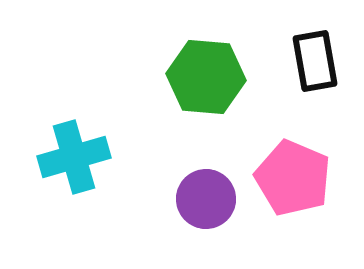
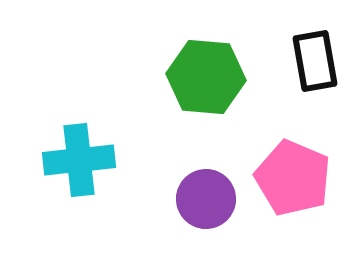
cyan cross: moved 5 px right, 3 px down; rotated 10 degrees clockwise
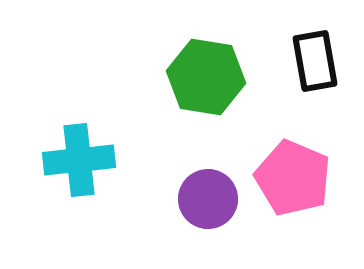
green hexagon: rotated 4 degrees clockwise
purple circle: moved 2 px right
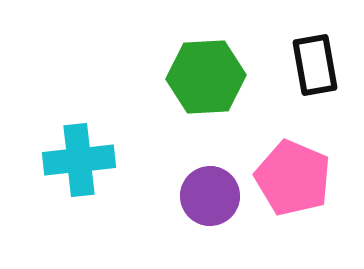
black rectangle: moved 4 px down
green hexagon: rotated 12 degrees counterclockwise
purple circle: moved 2 px right, 3 px up
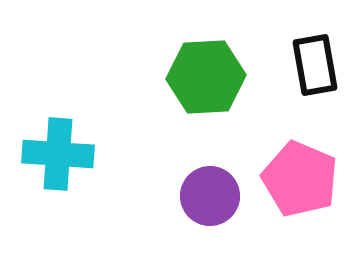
cyan cross: moved 21 px left, 6 px up; rotated 10 degrees clockwise
pink pentagon: moved 7 px right, 1 px down
